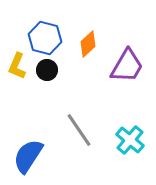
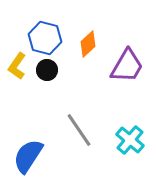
yellow L-shape: rotated 12 degrees clockwise
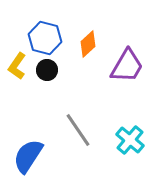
gray line: moved 1 px left
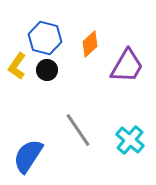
orange diamond: moved 2 px right
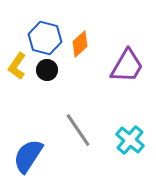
orange diamond: moved 10 px left
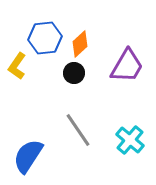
blue hexagon: rotated 20 degrees counterclockwise
black circle: moved 27 px right, 3 px down
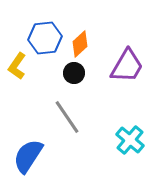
gray line: moved 11 px left, 13 px up
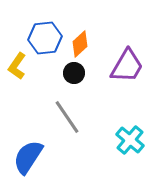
blue semicircle: moved 1 px down
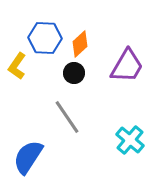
blue hexagon: rotated 8 degrees clockwise
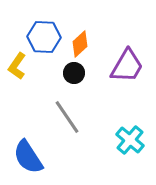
blue hexagon: moved 1 px left, 1 px up
blue semicircle: rotated 66 degrees counterclockwise
